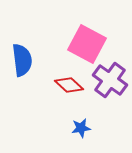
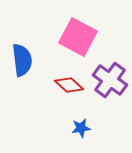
pink square: moved 9 px left, 7 px up
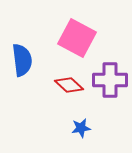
pink square: moved 1 px left, 1 px down
purple cross: rotated 36 degrees counterclockwise
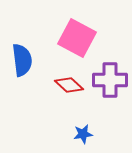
blue star: moved 2 px right, 6 px down
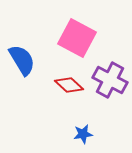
blue semicircle: rotated 24 degrees counterclockwise
purple cross: rotated 28 degrees clockwise
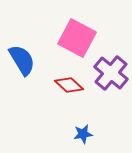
purple cross: moved 1 px right, 7 px up; rotated 12 degrees clockwise
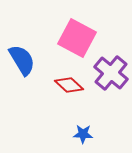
blue star: rotated 12 degrees clockwise
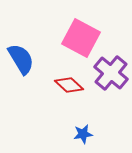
pink square: moved 4 px right
blue semicircle: moved 1 px left, 1 px up
blue star: rotated 12 degrees counterclockwise
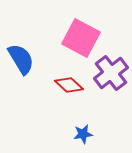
purple cross: rotated 12 degrees clockwise
